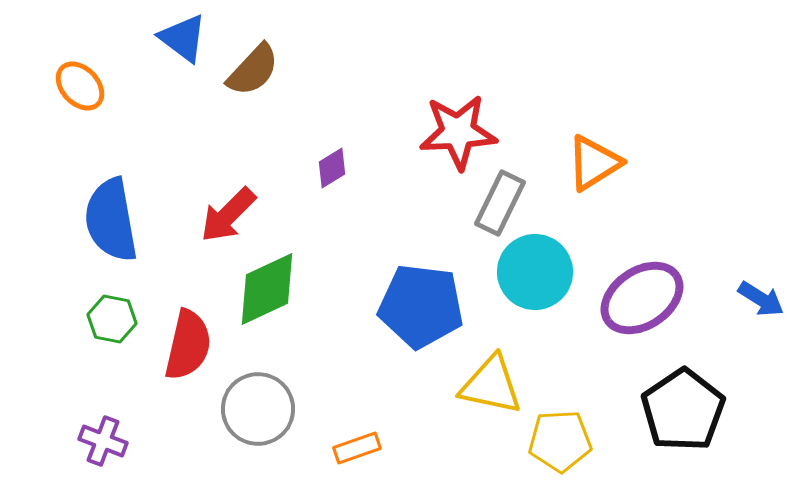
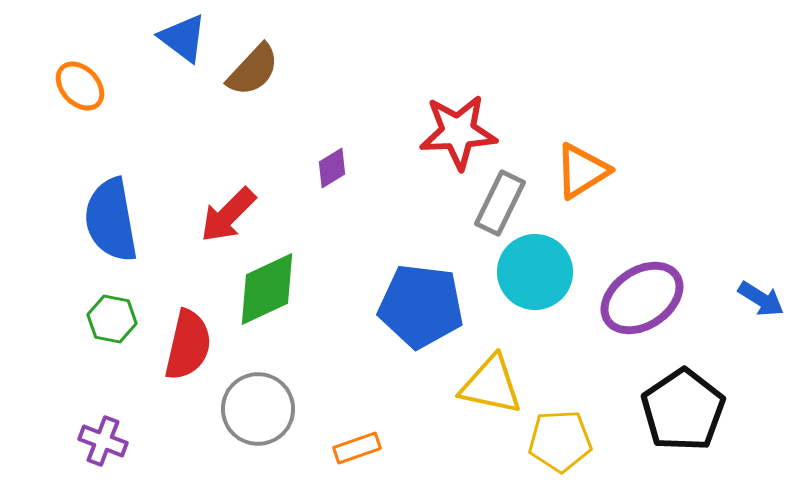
orange triangle: moved 12 px left, 8 px down
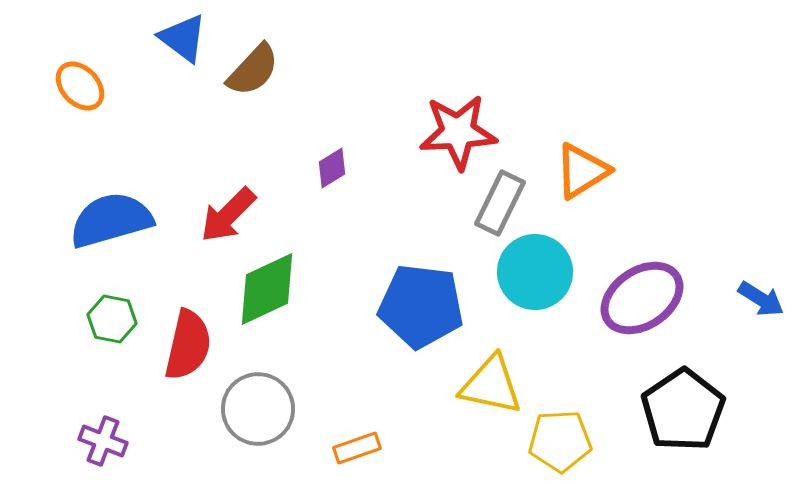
blue semicircle: rotated 84 degrees clockwise
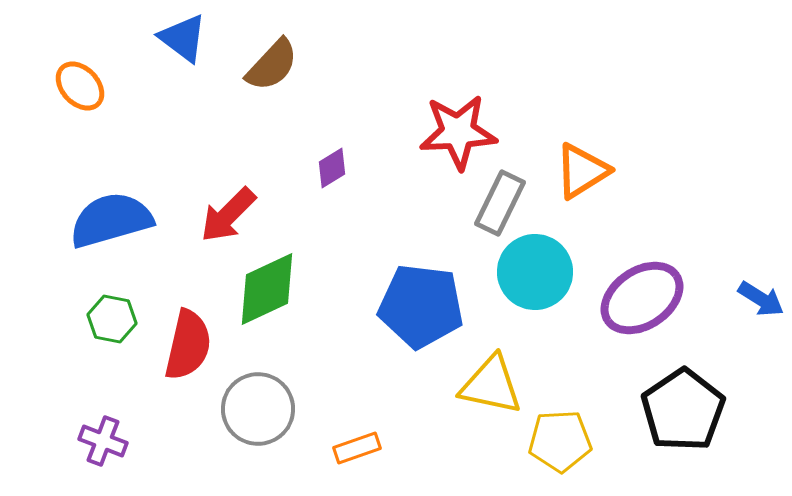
brown semicircle: moved 19 px right, 5 px up
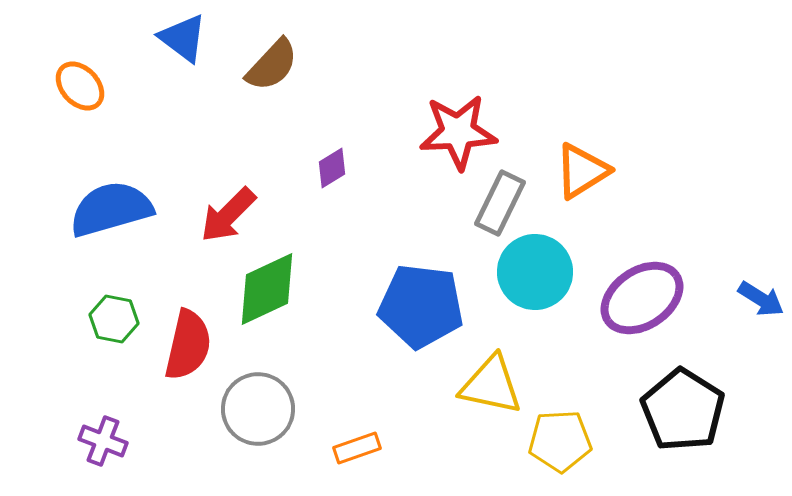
blue semicircle: moved 11 px up
green hexagon: moved 2 px right
black pentagon: rotated 6 degrees counterclockwise
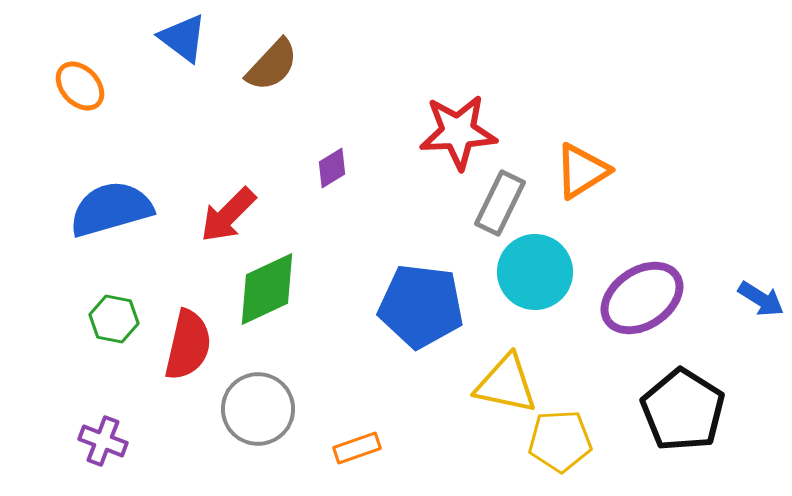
yellow triangle: moved 15 px right, 1 px up
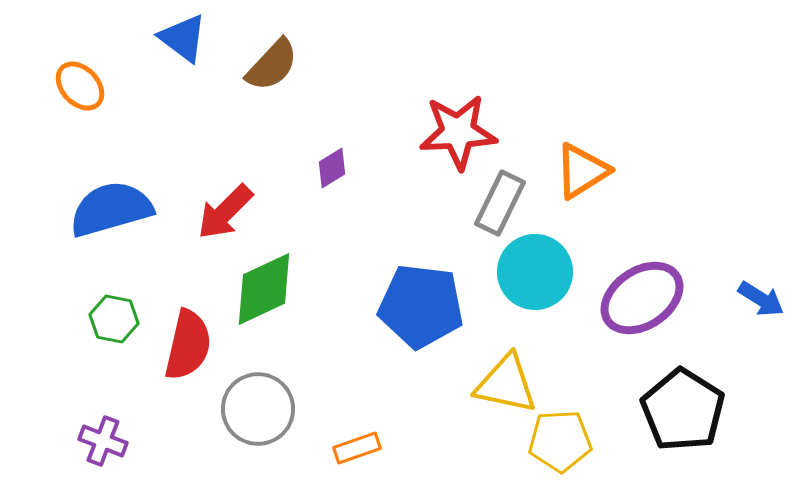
red arrow: moved 3 px left, 3 px up
green diamond: moved 3 px left
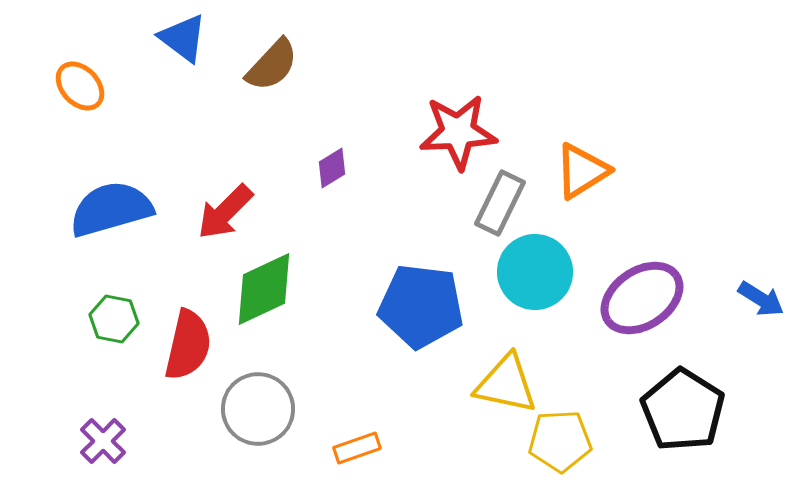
purple cross: rotated 24 degrees clockwise
